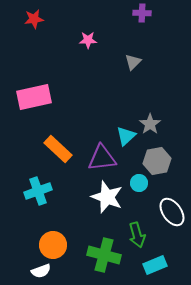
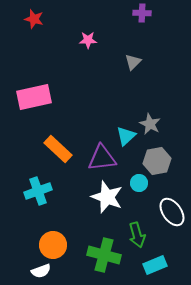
red star: rotated 24 degrees clockwise
gray star: rotated 10 degrees counterclockwise
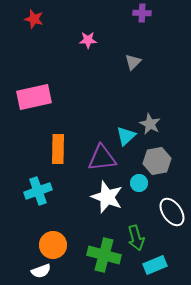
orange rectangle: rotated 48 degrees clockwise
green arrow: moved 1 px left, 3 px down
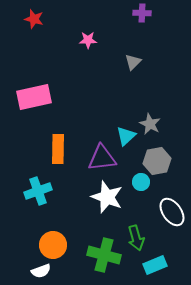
cyan circle: moved 2 px right, 1 px up
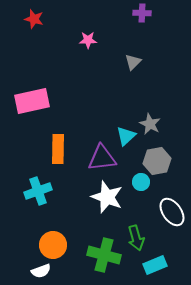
pink rectangle: moved 2 px left, 4 px down
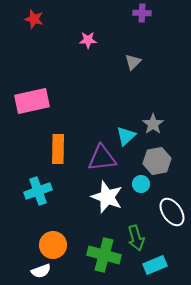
gray star: moved 3 px right; rotated 10 degrees clockwise
cyan circle: moved 2 px down
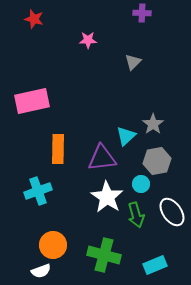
white star: rotated 12 degrees clockwise
green arrow: moved 23 px up
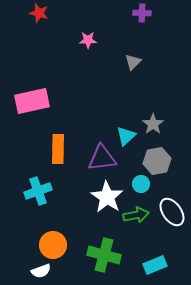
red star: moved 5 px right, 6 px up
green arrow: rotated 85 degrees counterclockwise
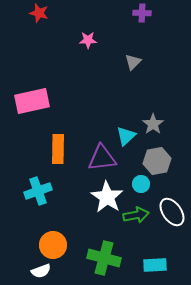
green cross: moved 3 px down
cyan rectangle: rotated 20 degrees clockwise
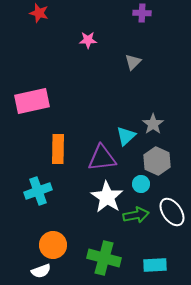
gray hexagon: rotated 24 degrees counterclockwise
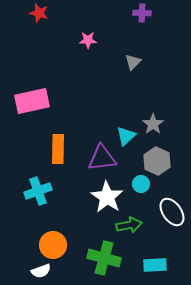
green arrow: moved 7 px left, 10 px down
